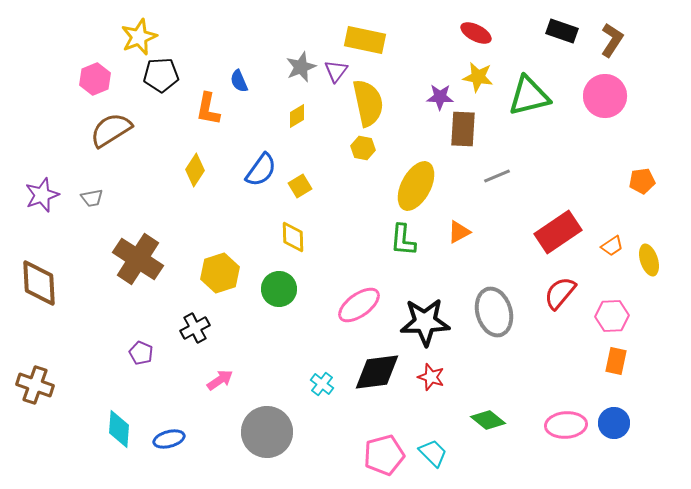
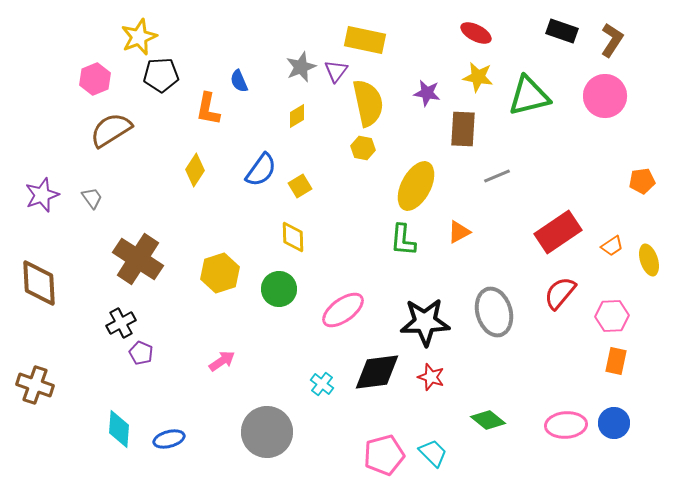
purple star at (440, 97): moved 13 px left, 4 px up; rotated 8 degrees clockwise
gray trapezoid at (92, 198): rotated 115 degrees counterclockwise
pink ellipse at (359, 305): moved 16 px left, 5 px down
black cross at (195, 328): moved 74 px left, 5 px up
pink arrow at (220, 380): moved 2 px right, 19 px up
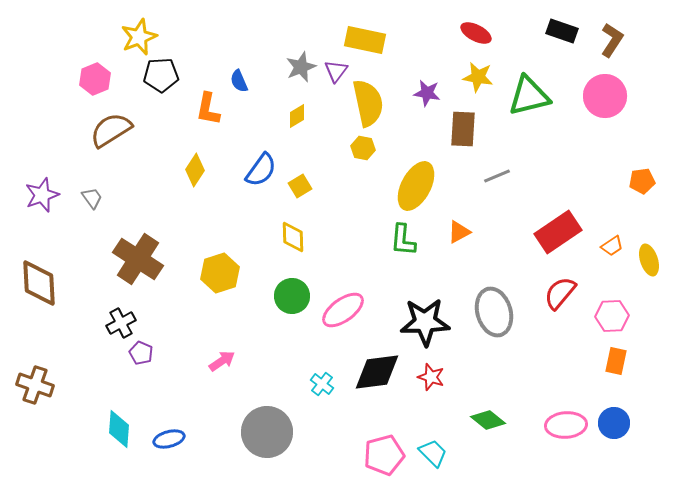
green circle at (279, 289): moved 13 px right, 7 px down
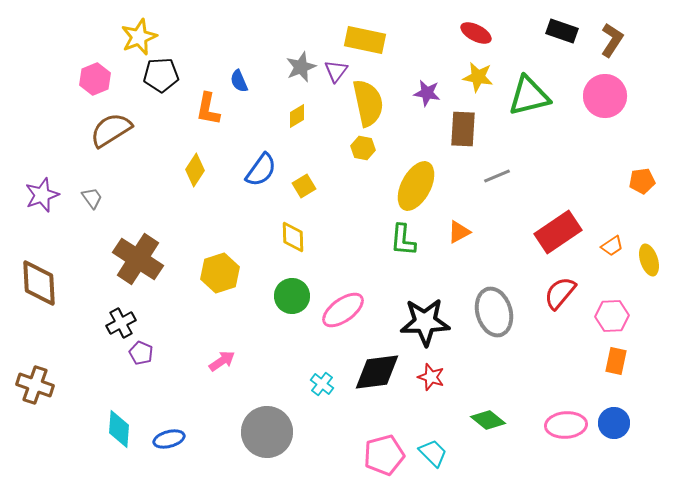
yellow square at (300, 186): moved 4 px right
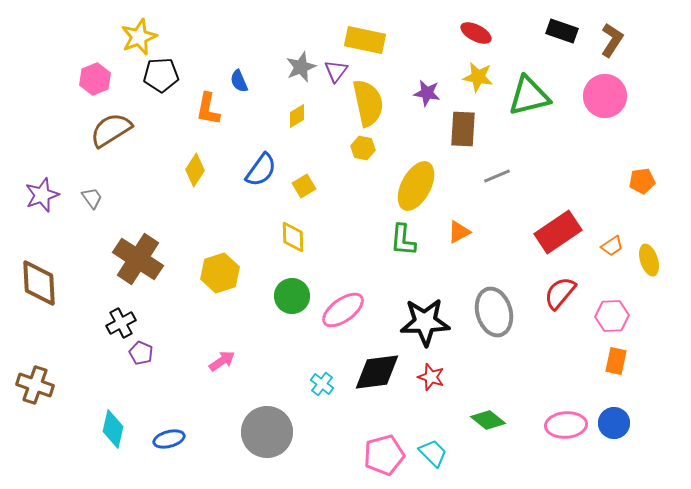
cyan diamond at (119, 429): moved 6 px left; rotated 9 degrees clockwise
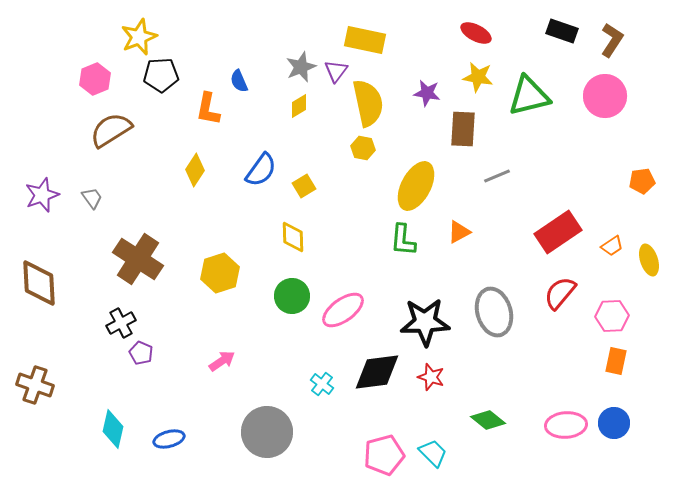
yellow diamond at (297, 116): moved 2 px right, 10 px up
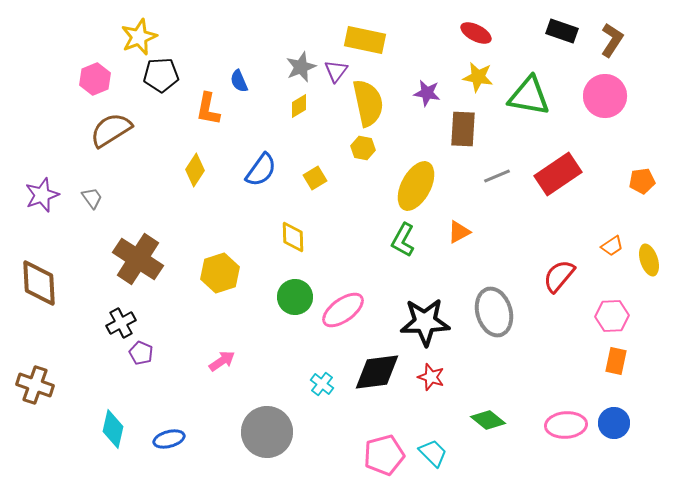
green triangle at (529, 96): rotated 24 degrees clockwise
yellow square at (304, 186): moved 11 px right, 8 px up
red rectangle at (558, 232): moved 58 px up
green L-shape at (403, 240): rotated 24 degrees clockwise
red semicircle at (560, 293): moved 1 px left, 17 px up
green circle at (292, 296): moved 3 px right, 1 px down
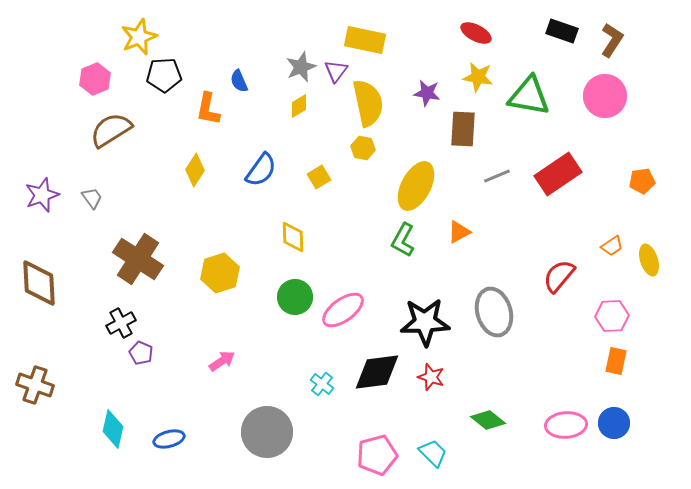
black pentagon at (161, 75): moved 3 px right
yellow square at (315, 178): moved 4 px right, 1 px up
pink pentagon at (384, 455): moved 7 px left
